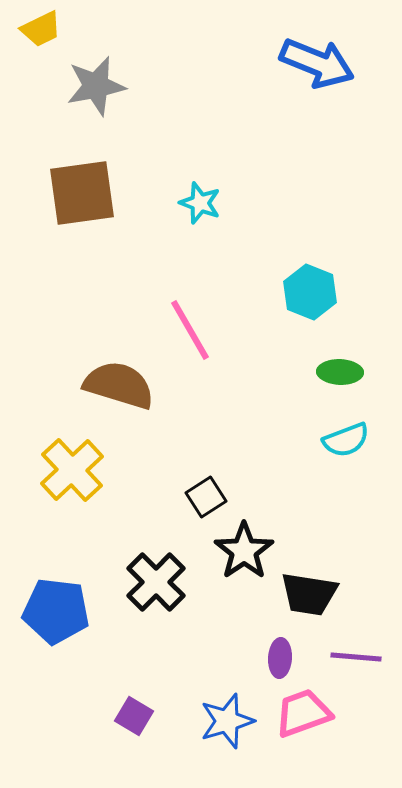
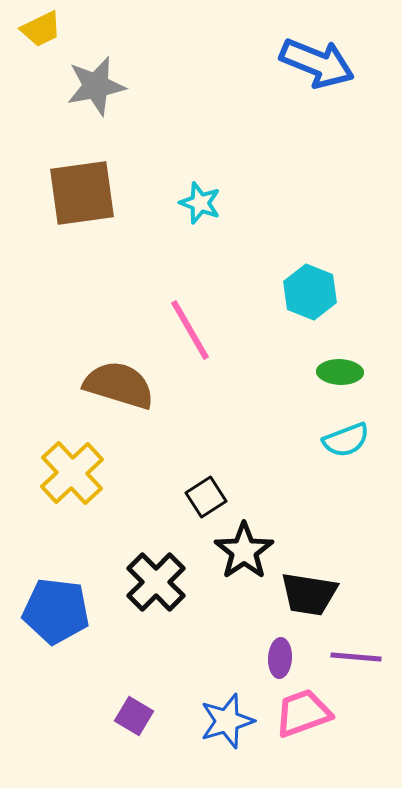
yellow cross: moved 3 px down
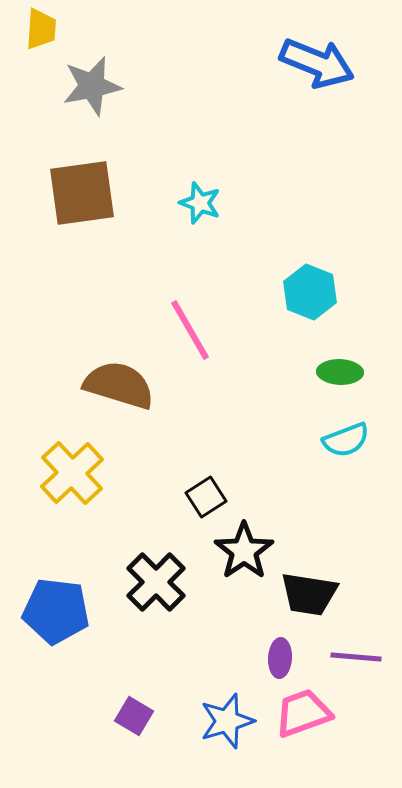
yellow trapezoid: rotated 60 degrees counterclockwise
gray star: moved 4 px left
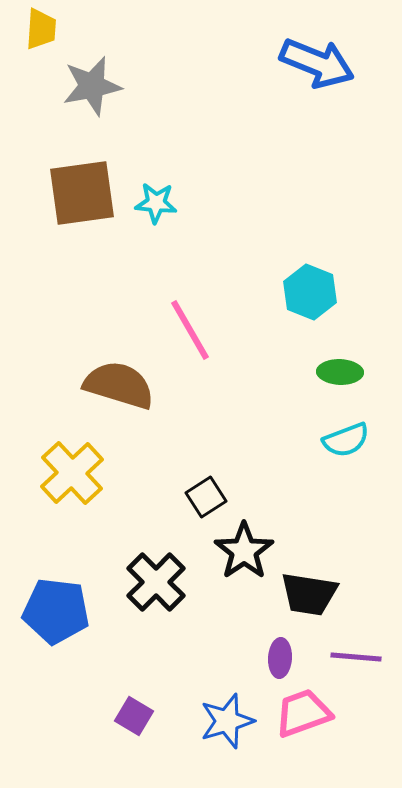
cyan star: moved 44 px left; rotated 15 degrees counterclockwise
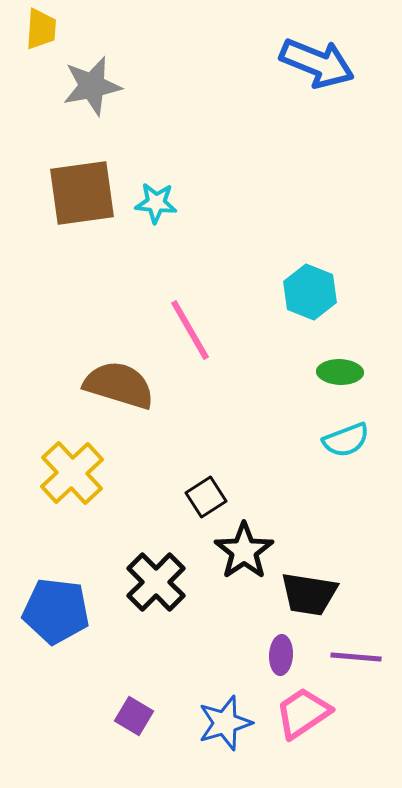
purple ellipse: moved 1 px right, 3 px up
pink trapezoid: rotated 14 degrees counterclockwise
blue star: moved 2 px left, 2 px down
